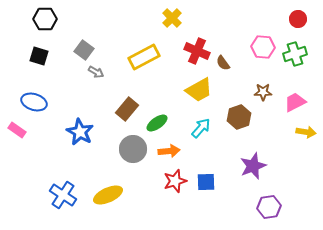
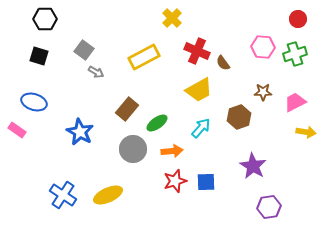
orange arrow: moved 3 px right
purple star: rotated 20 degrees counterclockwise
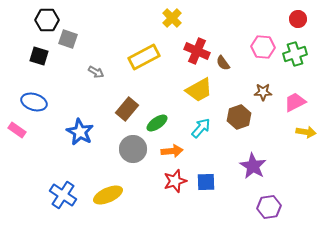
black hexagon: moved 2 px right, 1 px down
gray square: moved 16 px left, 11 px up; rotated 18 degrees counterclockwise
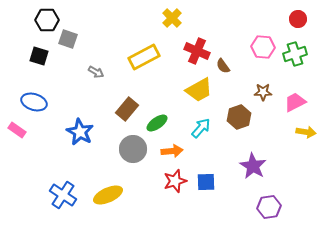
brown semicircle: moved 3 px down
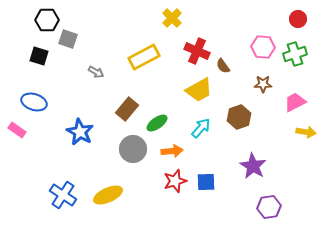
brown star: moved 8 px up
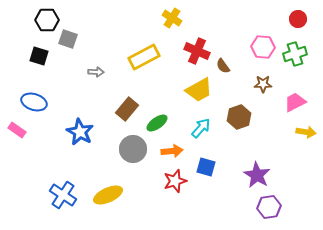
yellow cross: rotated 12 degrees counterclockwise
gray arrow: rotated 28 degrees counterclockwise
purple star: moved 4 px right, 9 px down
blue square: moved 15 px up; rotated 18 degrees clockwise
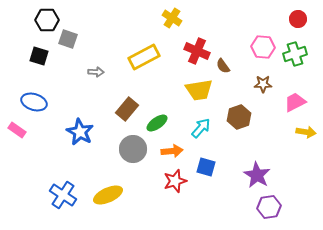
yellow trapezoid: rotated 20 degrees clockwise
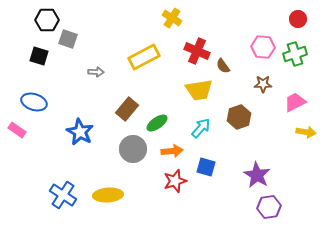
yellow ellipse: rotated 20 degrees clockwise
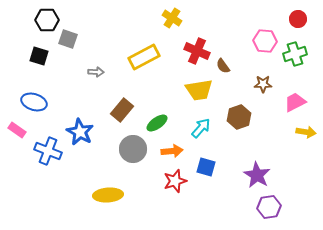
pink hexagon: moved 2 px right, 6 px up
brown rectangle: moved 5 px left, 1 px down
blue cross: moved 15 px left, 44 px up; rotated 12 degrees counterclockwise
